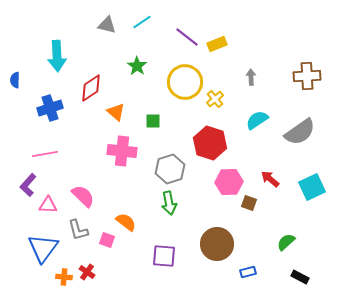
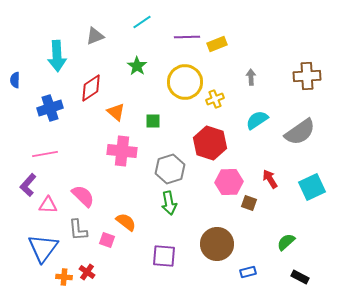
gray triangle: moved 12 px left, 11 px down; rotated 36 degrees counterclockwise
purple line: rotated 40 degrees counterclockwise
yellow cross: rotated 18 degrees clockwise
red arrow: rotated 18 degrees clockwise
gray L-shape: rotated 10 degrees clockwise
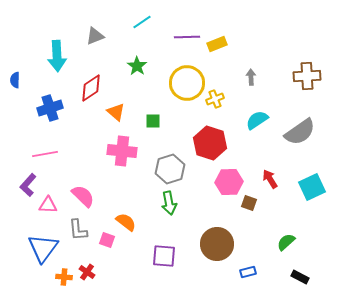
yellow circle: moved 2 px right, 1 px down
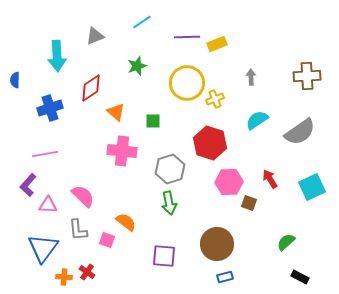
green star: rotated 18 degrees clockwise
blue rectangle: moved 23 px left, 5 px down
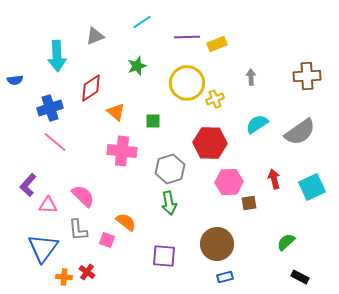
blue semicircle: rotated 98 degrees counterclockwise
cyan semicircle: moved 4 px down
red hexagon: rotated 16 degrees counterclockwise
pink line: moved 10 px right, 12 px up; rotated 50 degrees clockwise
red arrow: moved 4 px right; rotated 18 degrees clockwise
brown square: rotated 28 degrees counterclockwise
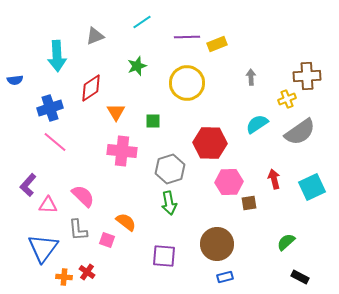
yellow cross: moved 72 px right
orange triangle: rotated 18 degrees clockwise
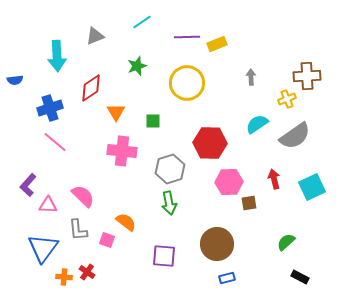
gray semicircle: moved 5 px left, 4 px down
blue rectangle: moved 2 px right, 1 px down
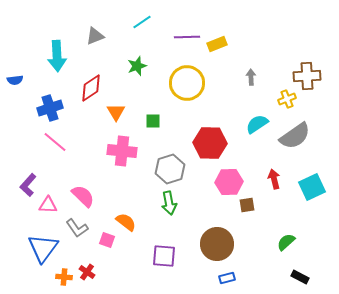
brown square: moved 2 px left, 2 px down
gray L-shape: moved 1 px left, 2 px up; rotated 30 degrees counterclockwise
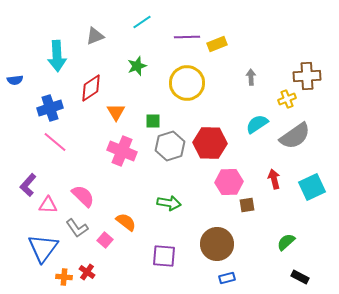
pink cross: rotated 16 degrees clockwise
gray hexagon: moved 23 px up
green arrow: rotated 70 degrees counterclockwise
pink square: moved 2 px left; rotated 21 degrees clockwise
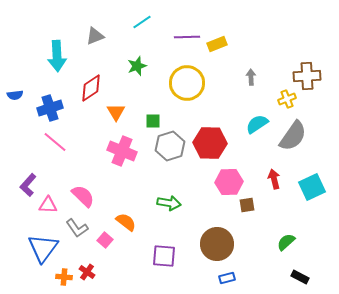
blue semicircle: moved 15 px down
gray semicircle: moved 2 px left; rotated 20 degrees counterclockwise
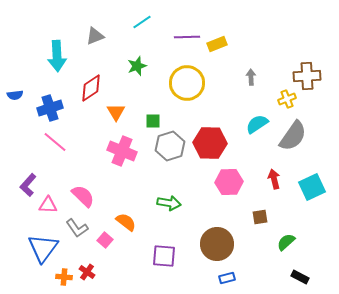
brown square: moved 13 px right, 12 px down
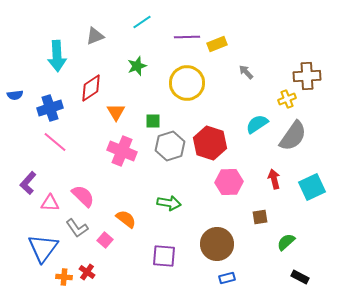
gray arrow: moved 5 px left, 5 px up; rotated 42 degrees counterclockwise
red hexagon: rotated 16 degrees clockwise
purple L-shape: moved 2 px up
pink triangle: moved 2 px right, 2 px up
orange semicircle: moved 3 px up
